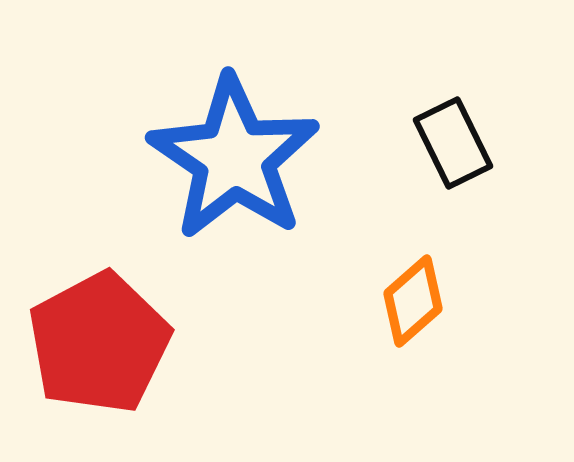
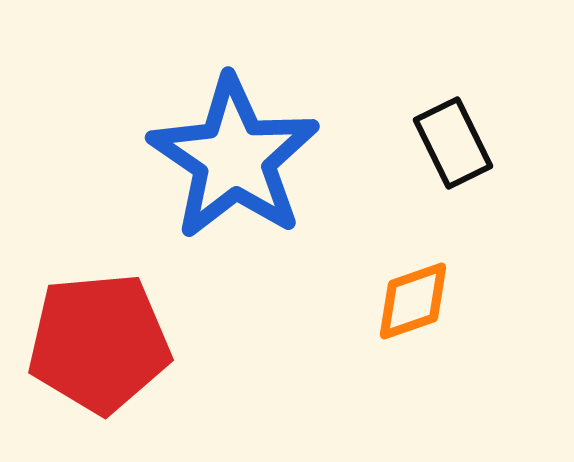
orange diamond: rotated 22 degrees clockwise
red pentagon: rotated 23 degrees clockwise
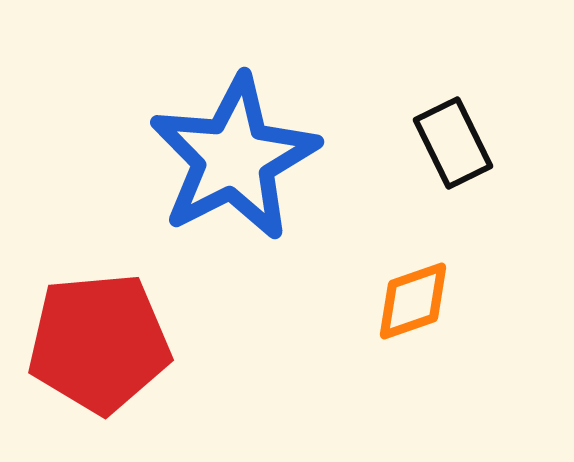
blue star: rotated 11 degrees clockwise
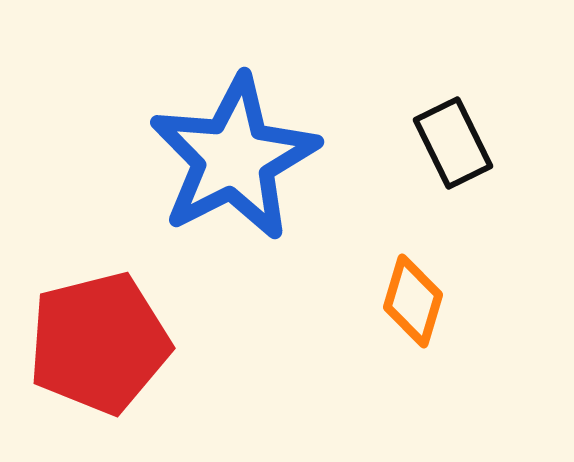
orange diamond: rotated 54 degrees counterclockwise
red pentagon: rotated 9 degrees counterclockwise
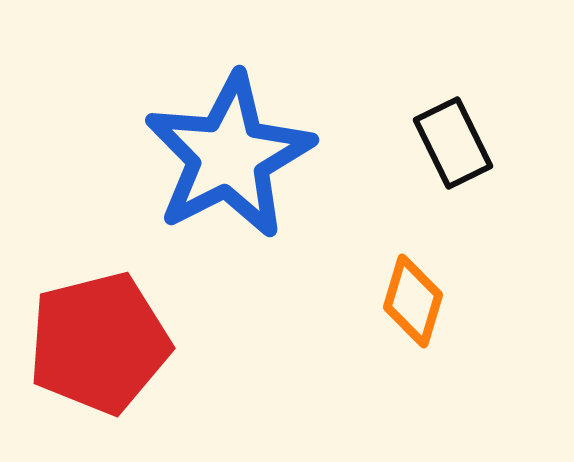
blue star: moved 5 px left, 2 px up
